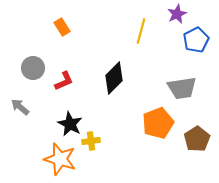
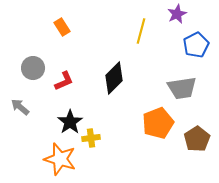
blue pentagon: moved 5 px down
black star: moved 2 px up; rotated 10 degrees clockwise
yellow cross: moved 3 px up
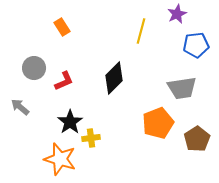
blue pentagon: rotated 20 degrees clockwise
gray circle: moved 1 px right
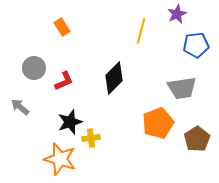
black star: rotated 15 degrees clockwise
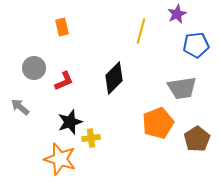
orange rectangle: rotated 18 degrees clockwise
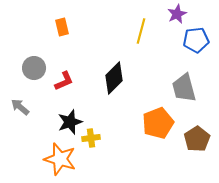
blue pentagon: moved 5 px up
gray trapezoid: moved 2 px right; rotated 84 degrees clockwise
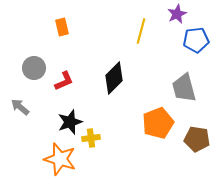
brown pentagon: rotated 30 degrees counterclockwise
